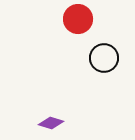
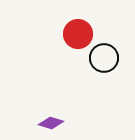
red circle: moved 15 px down
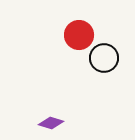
red circle: moved 1 px right, 1 px down
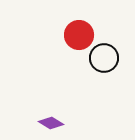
purple diamond: rotated 15 degrees clockwise
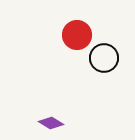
red circle: moved 2 px left
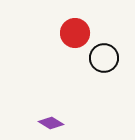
red circle: moved 2 px left, 2 px up
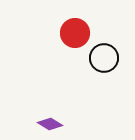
purple diamond: moved 1 px left, 1 px down
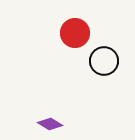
black circle: moved 3 px down
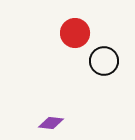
purple diamond: moved 1 px right, 1 px up; rotated 25 degrees counterclockwise
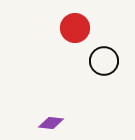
red circle: moved 5 px up
